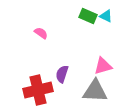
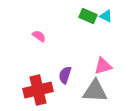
pink semicircle: moved 2 px left, 3 px down
purple semicircle: moved 3 px right, 1 px down
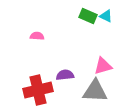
pink semicircle: moved 2 px left; rotated 32 degrees counterclockwise
purple semicircle: rotated 66 degrees clockwise
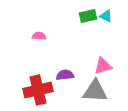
green rectangle: rotated 36 degrees counterclockwise
pink semicircle: moved 2 px right
